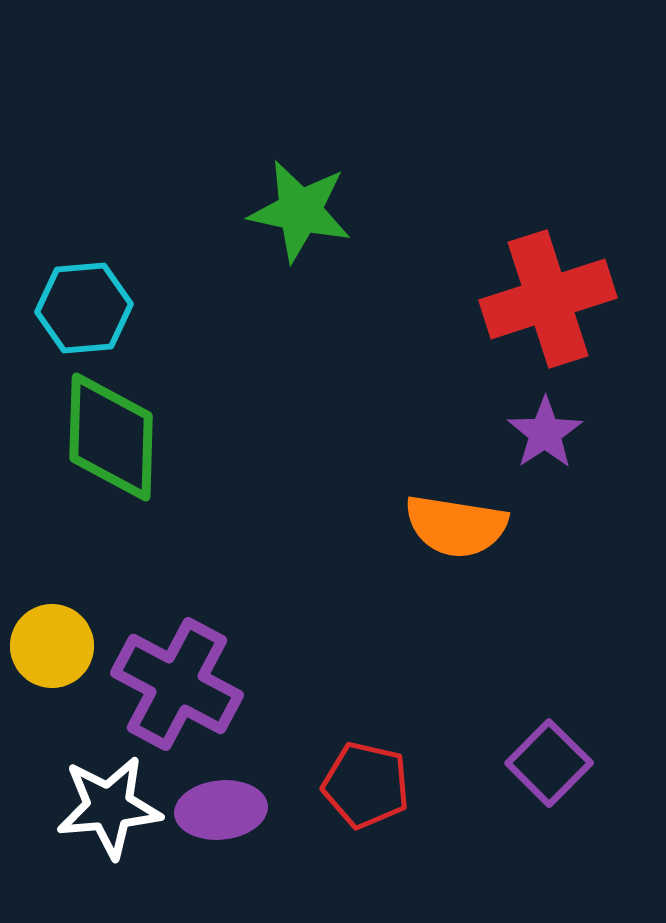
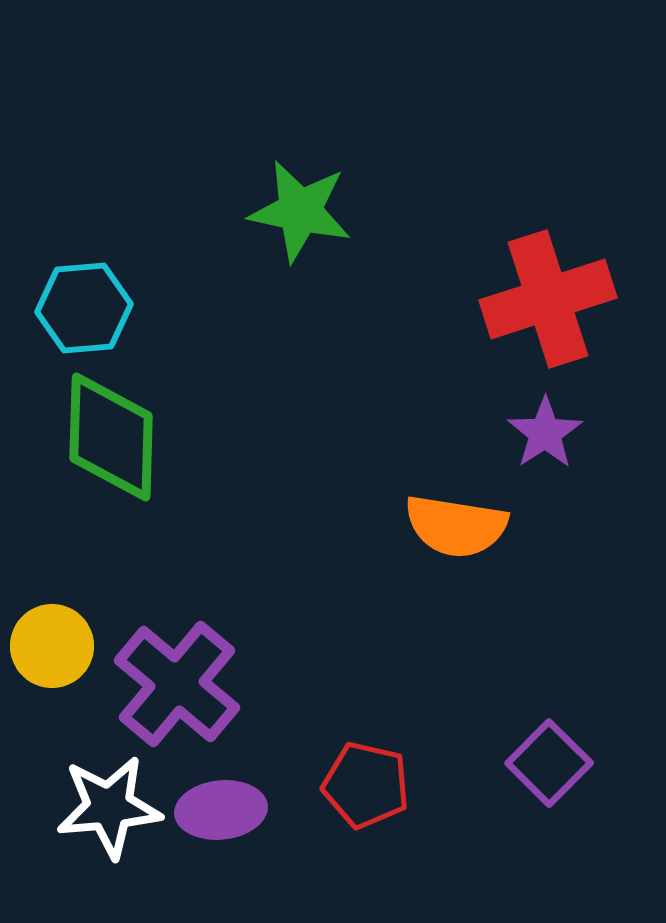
purple cross: rotated 12 degrees clockwise
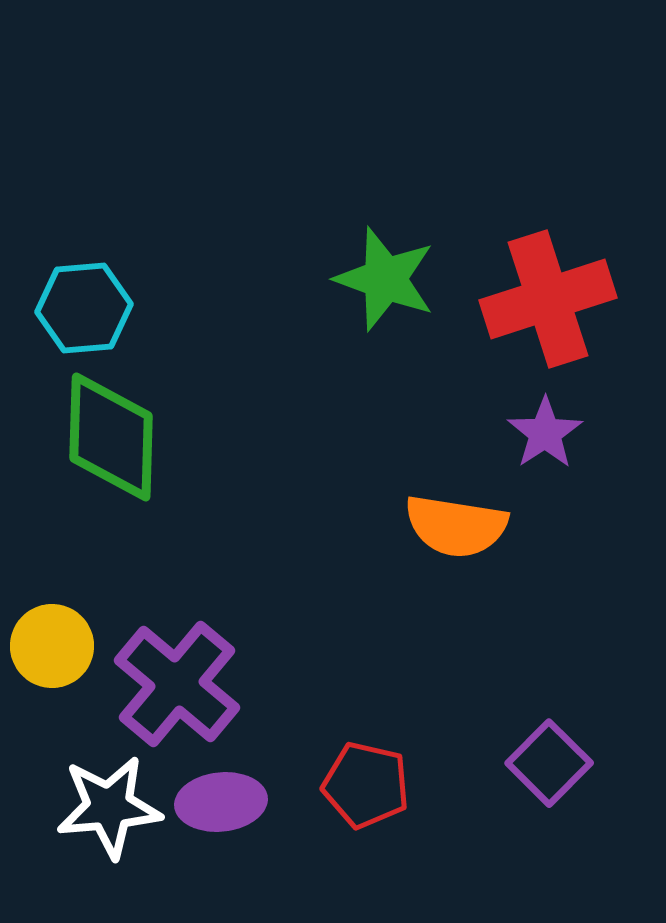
green star: moved 85 px right, 68 px down; rotated 8 degrees clockwise
purple ellipse: moved 8 px up
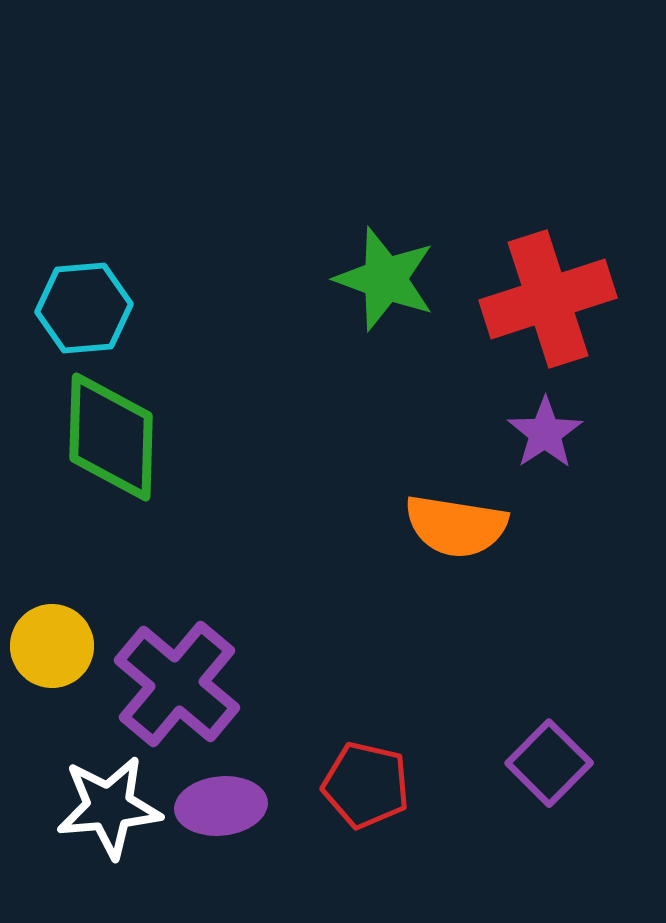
purple ellipse: moved 4 px down
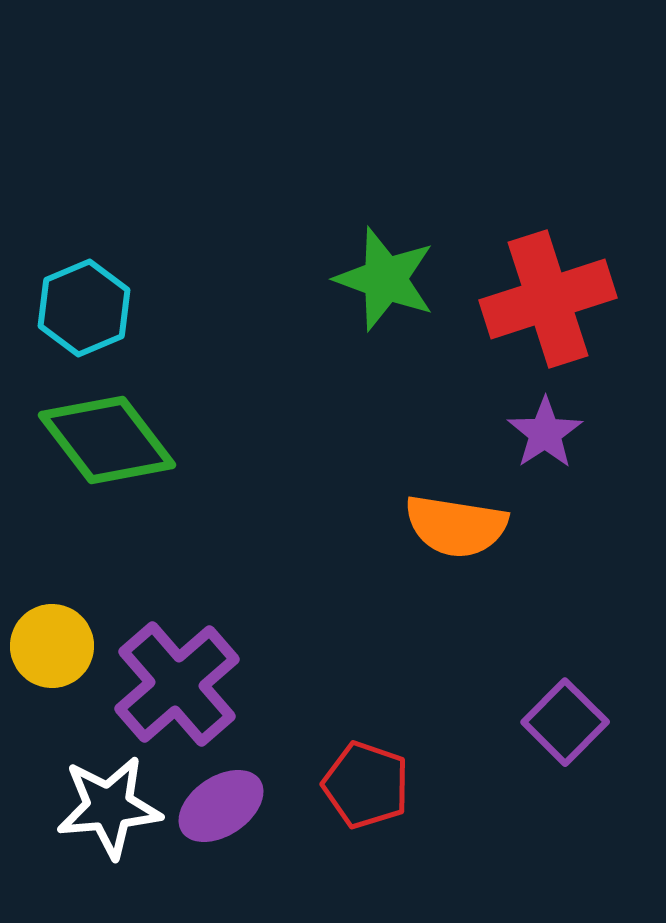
cyan hexagon: rotated 18 degrees counterclockwise
green diamond: moved 4 px left, 3 px down; rotated 39 degrees counterclockwise
purple cross: rotated 9 degrees clockwise
purple square: moved 16 px right, 41 px up
red pentagon: rotated 6 degrees clockwise
purple ellipse: rotated 28 degrees counterclockwise
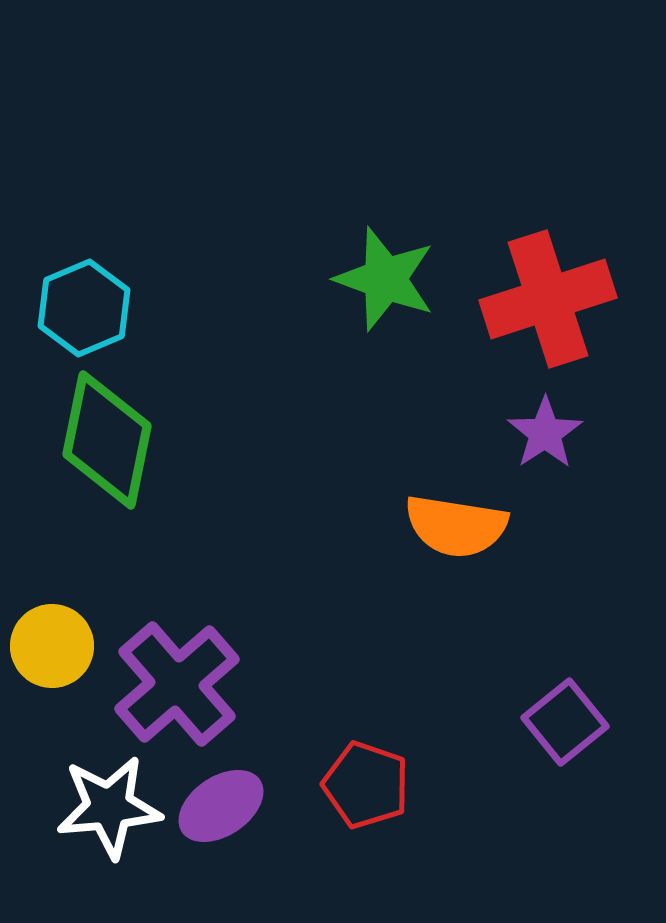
green diamond: rotated 49 degrees clockwise
purple square: rotated 6 degrees clockwise
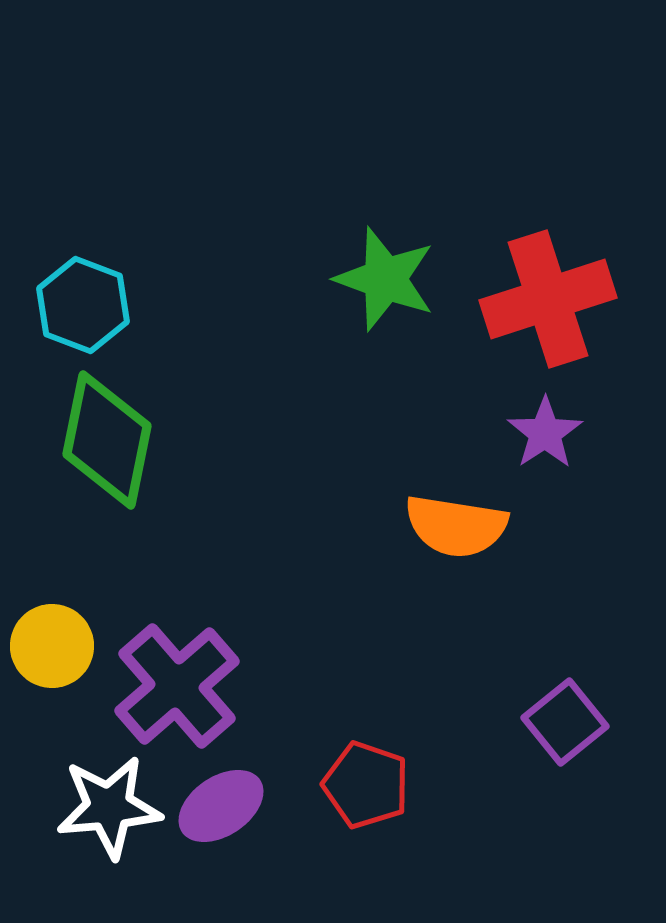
cyan hexagon: moved 1 px left, 3 px up; rotated 16 degrees counterclockwise
purple cross: moved 2 px down
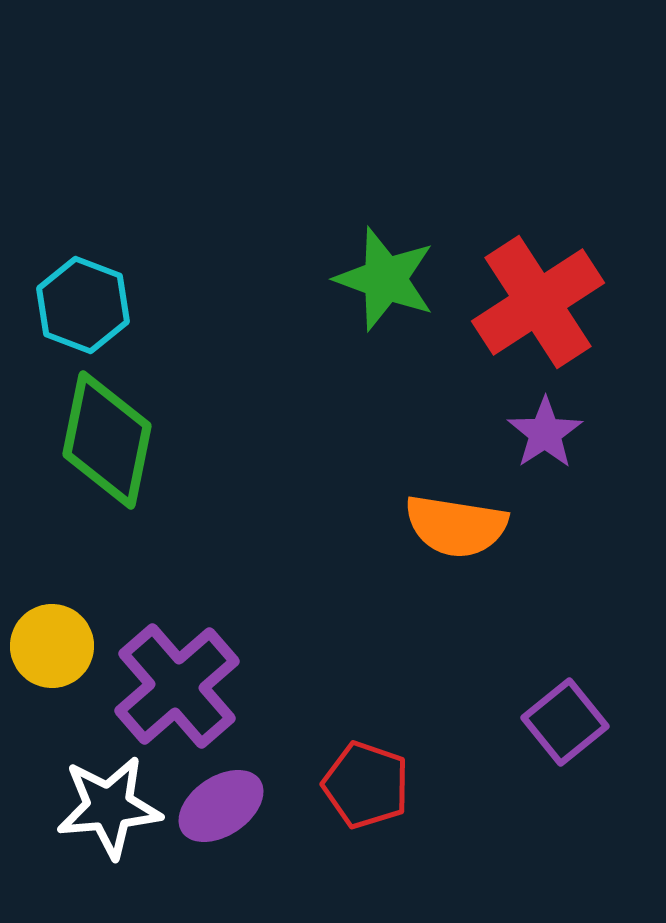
red cross: moved 10 px left, 3 px down; rotated 15 degrees counterclockwise
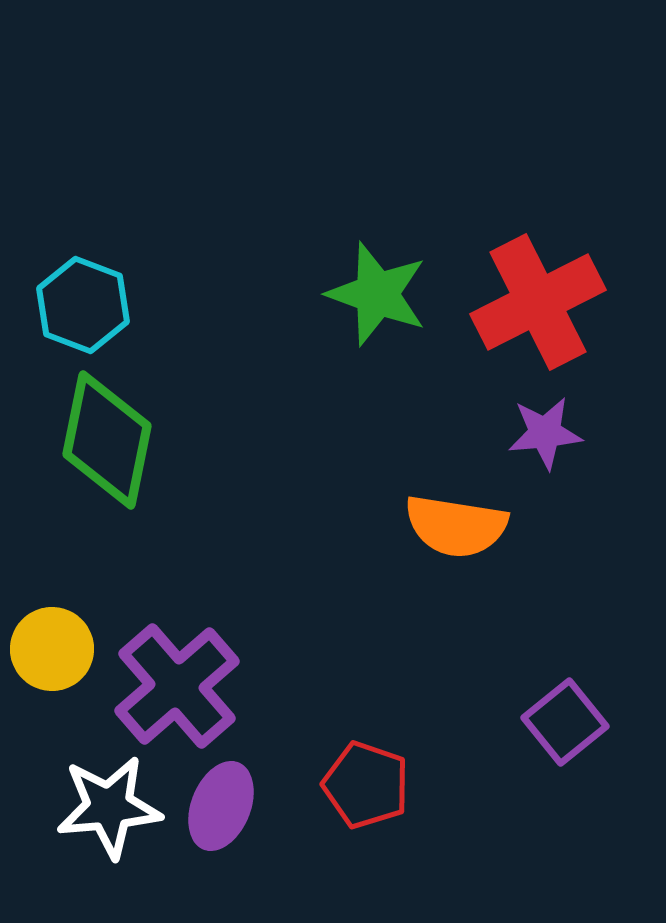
green star: moved 8 px left, 15 px down
red cross: rotated 6 degrees clockwise
purple star: rotated 28 degrees clockwise
yellow circle: moved 3 px down
purple ellipse: rotated 34 degrees counterclockwise
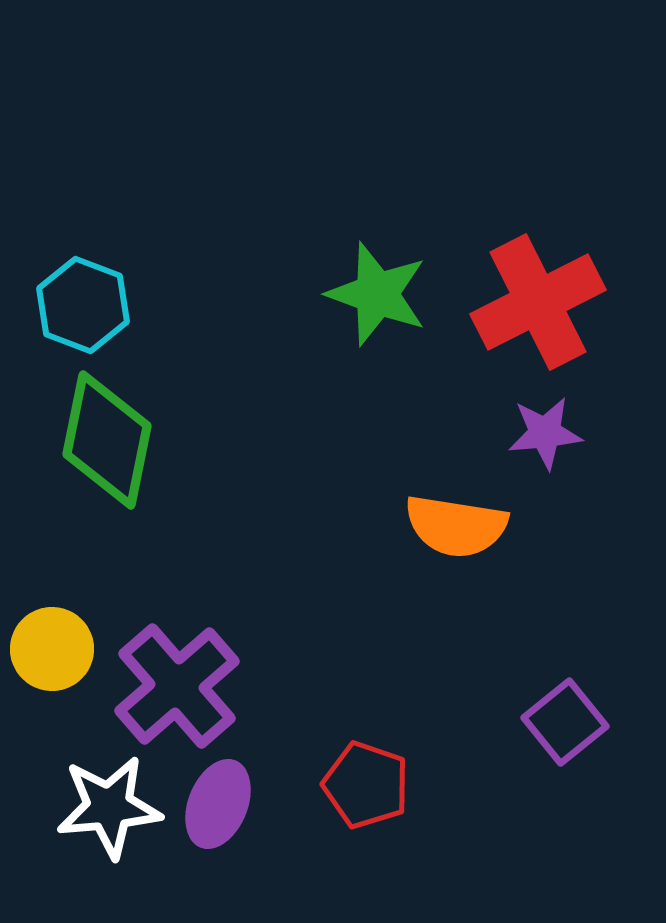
purple ellipse: moved 3 px left, 2 px up
